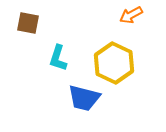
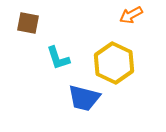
cyan L-shape: rotated 36 degrees counterclockwise
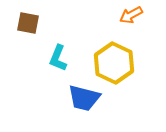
cyan L-shape: rotated 40 degrees clockwise
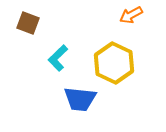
brown square: rotated 10 degrees clockwise
cyan L-shape: rotated 24 degrees clockwise
blue trapezoid: moved 4 px left, 1 px down; rotated 8 degrees counterclockwise
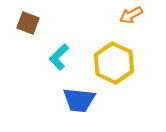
cyan L-shape: moved 1 px right, 1 px up
blue trapezoid: moved 1 px left, 1 px down
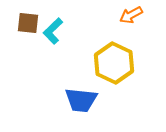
brown square: rotated 15 degrees counterclockwise
cyan L-shape: moved 6 px left, 26 px up
blue trapezoid: moved 2 px right
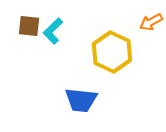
orange arrow: moved 20 px right, 7 px down
brown square: moved 1 px right, 3 px down
yellow hexagon: moved 2 px left, 11 px up
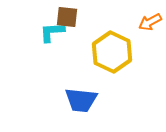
orange arrow: moved 1 px left
brown square: moved 38 px right, 9 px up
cyan L-shape: moved 1 px left, 1 px down; rotated 40 degrees clockwise
